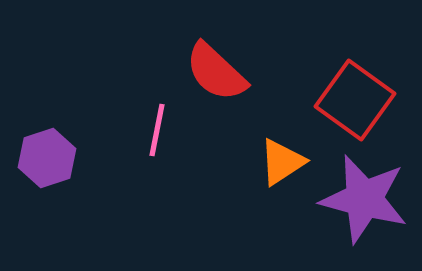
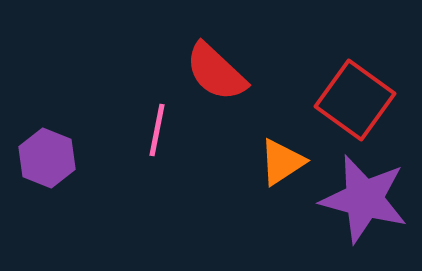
purple hexagon: rotated 20 degrees counterclockwise
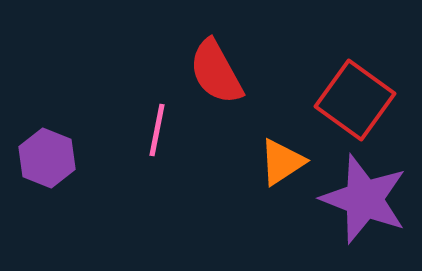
red semicircle: rotated 18 degrees clockwise
purple star: rotated 6 degrees clockwise
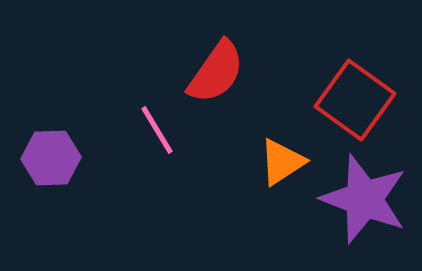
red semicircle: rotated 116 degrees counterclockwise
pink line: rotated 42 degrees counterclockwise
purple hexagon: moved 4 px right; rotated 24 degrees counterclockwise
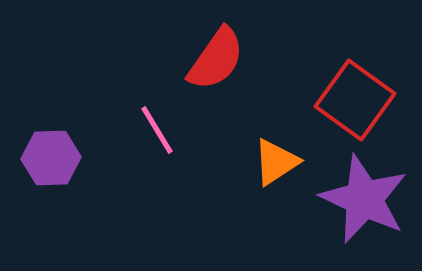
red semicircle: moved 13 px up
orange triangle: moved 6 px left
purple star: rotated 4 degrees clockwise
